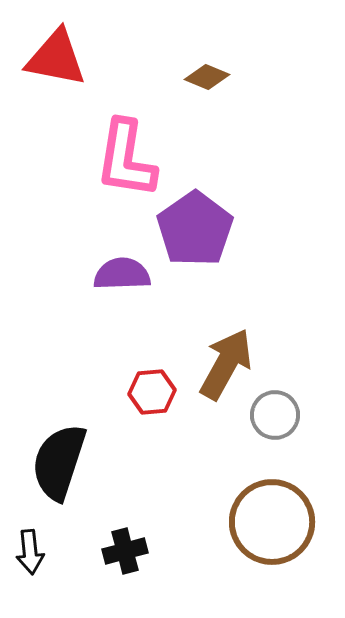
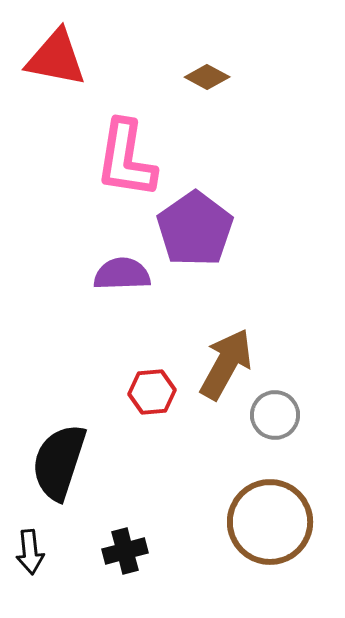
brown diamond: rotated 6 degrees clockwise
brown circle: moved 2 px left
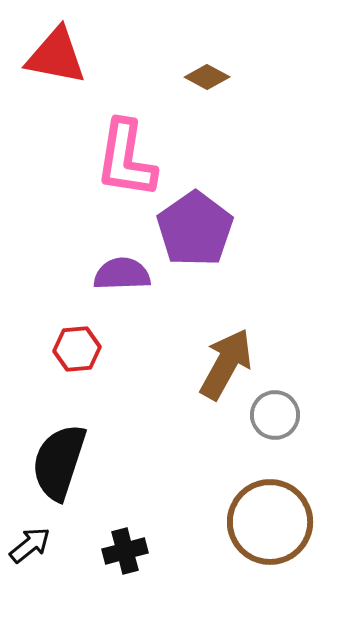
red triangle: moved 2 px up
red hexagon: moved 75 px left, 43 px up
black arrow: moved 7 px up; rotated 123 degrees counterclockwise
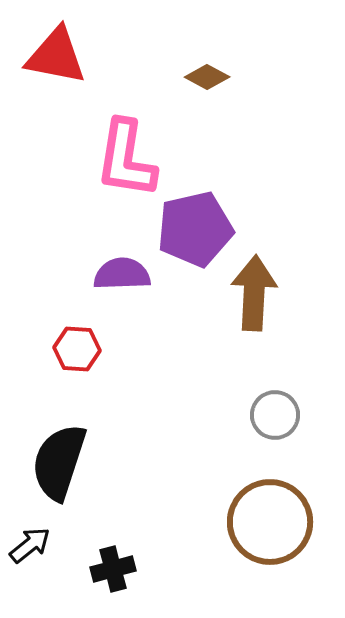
purple pentagon: rotated 22 degrees clockwise
red hexagon: rotated 9 degrees clockwise
brown arrow: moved 28 px right, 71 px up; rotated 26 degrees counterclockwise
black cross: moved 12 px left, 18 px down
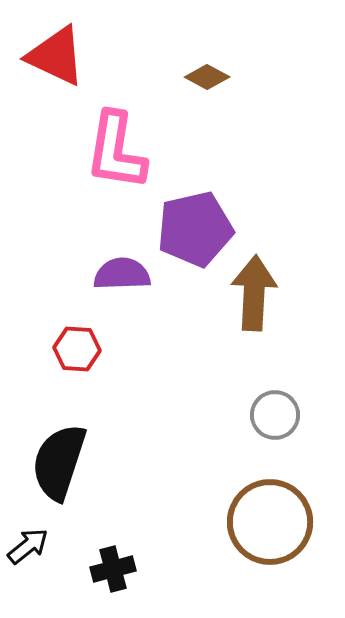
red triangle: rotated 14 degrees clockwise
pink L-shape: moved 10 px left, 8 px up
black arrow: moved 2 px left, 1 px down
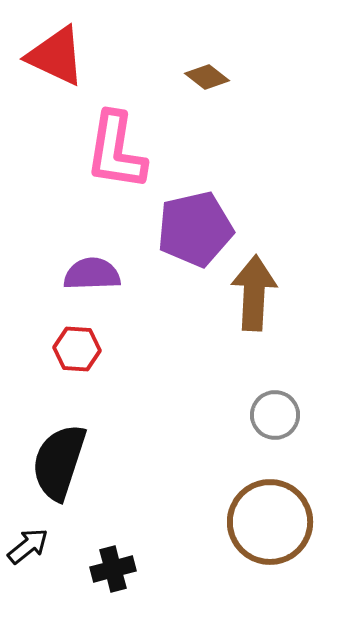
brown diamond: rotated 9 degrees clockwise
purple semicircle: moved 30 px left
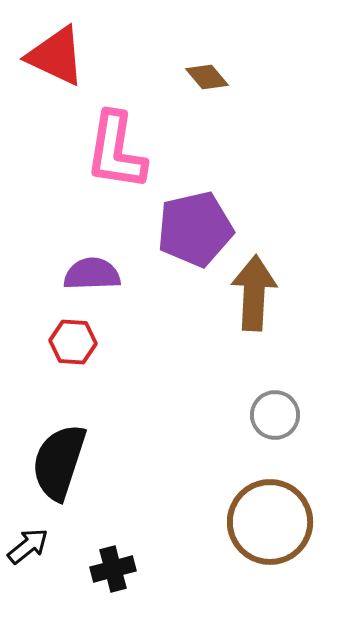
brown diamond: rotated 12 degrees clockwise
red hexagon: moved 4 px left, 7 px up
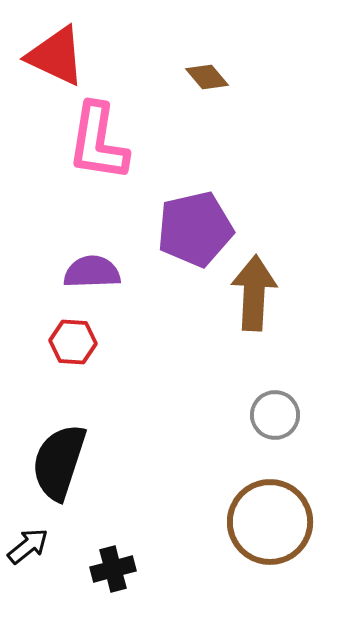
pink L-shape: moved 18 px left, 9 px up
purple semicircle: moved 2 px up
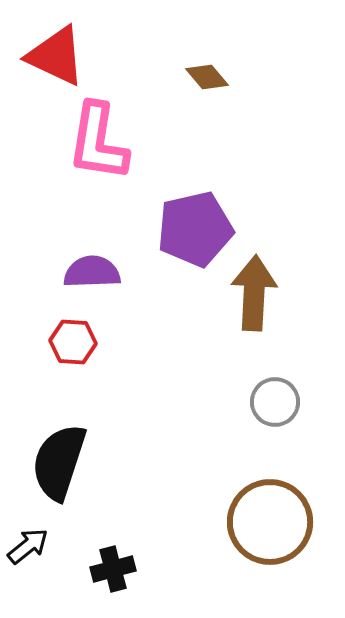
gray circle: moved 13 px up
